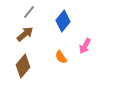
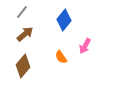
gray line: moved 7 px left
blue diamond: moved 1 px right, 1 px up
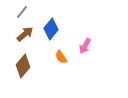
blue diamond: moved 13 px left, 9 px down
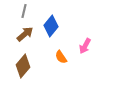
gray line: moved 2 px right, 1 px up; rotated 24 degrees counterclockwise
blue diamond: moved 3 px up
